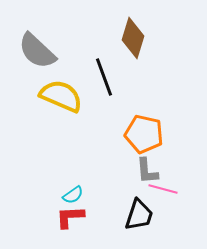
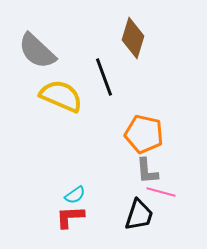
pink line: moved 2 px left, 3 px down
cyan semicircle: moved 2 px right
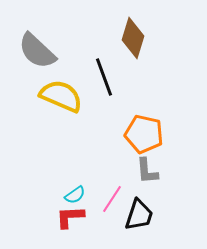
pink line: moved 49 px left, 7 px down; rotated 72 degrees counterclockwise
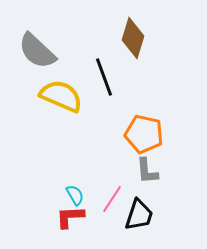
cyan semicircle: rotated 85 degrees counterclockwise
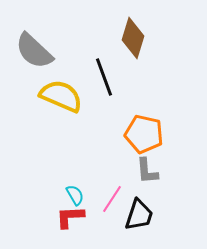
gray semicircle: moved 3 px left
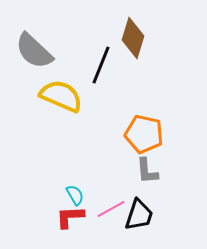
black line: moved 3 px left, 12 px up; rotated 42 degrees clockwise
pink line: moved 1 px left, 10 px down; rotated 28 degrees clockwise
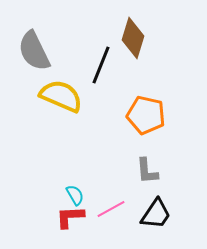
gray semicircle: rotated 21 degrees clockwise
orange pentagon: moved 2 px right, 19 px up
black trapezoid: moved 17 px right, 1 px up; rotated 16 degrees clockwise
